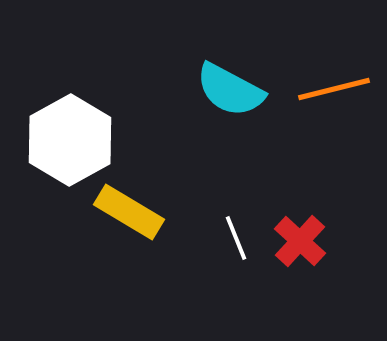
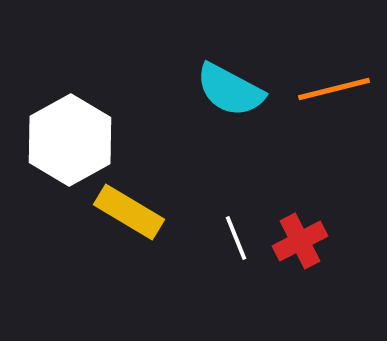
red cross: rotated 20 degrees clockwise
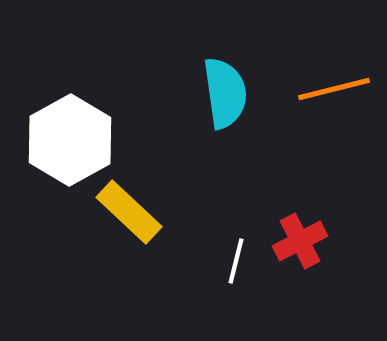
cyan semicircle: moved 5 px left, 3 px down; rotated 126 degrees counterclockwise
yellow rectangle: rotated 12 degrees clockwise
white line: moved 23 px down; rotated 36 degrees clockwise
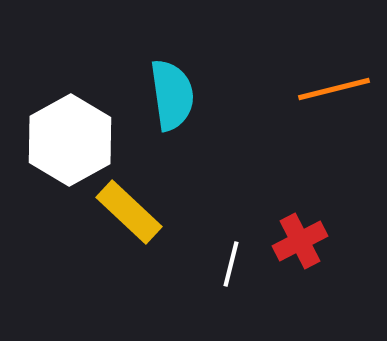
cyan semicircle: moved 53 px left, 2 px down
white line: moved 5 px left, 3 px down
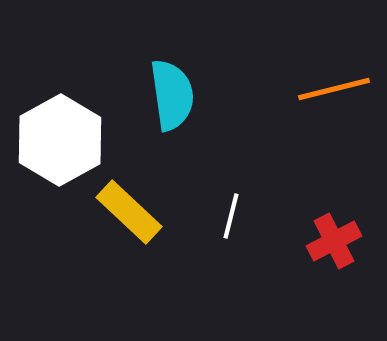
white hexagon: moved 10 px left
red cross: moved 34 px right
white line: moved 48 px up
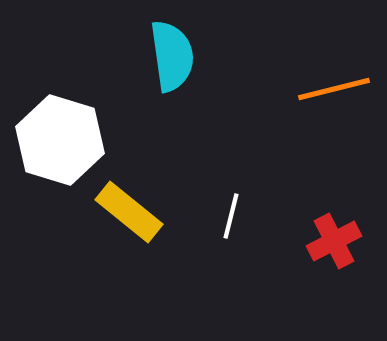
cyan semicircle: moved 39 px up
white hexagon: rotated 14 degrees counterclockwise
yellow rectangle: rotated 4 degrees counterclockwise
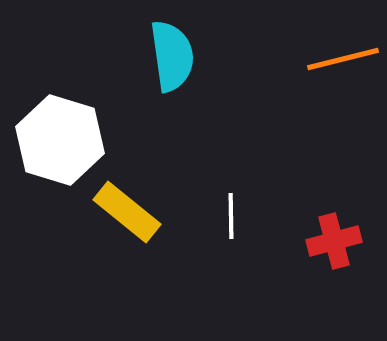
orange line: moved 9 px right, 30 px up
yellow rectangle: moved 2 px left
white line: rotated 15 degrees counterclockwise
red cross: rotated 12 degrees clockwise
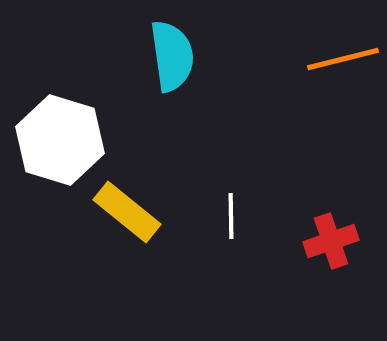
red cross: moved 3 px left; rotated 4 degrees counterclockwise
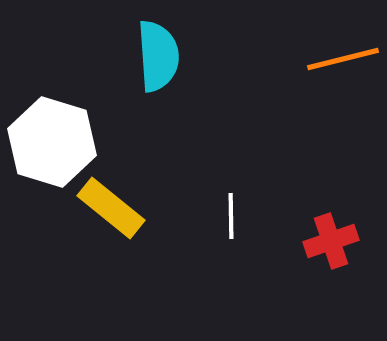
cyan semicircle: moved 14 px left; rotated 4 degrees clockwise
white hexagon: moved 8 px left, 2 px down
yellow rectangle: moved 16 px left, 4 px up
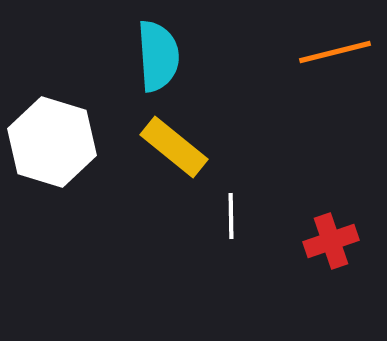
orange line: moved 8 px left, 7 px up
yellow rectangle: moved 63 px right, 61 px up
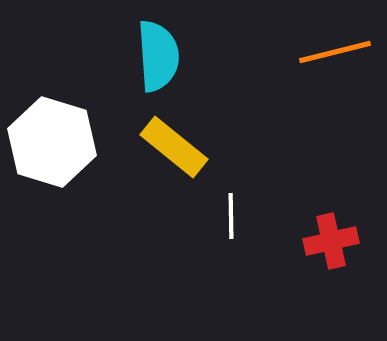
red cross: rotated 6 degrees clockwise
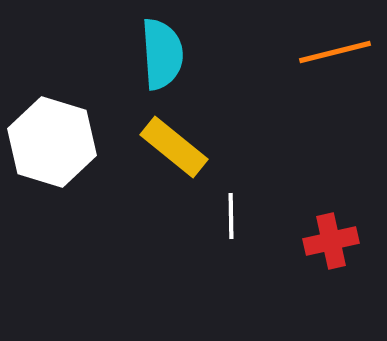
cyan semicircle: moved 4 px right, 2 px up
